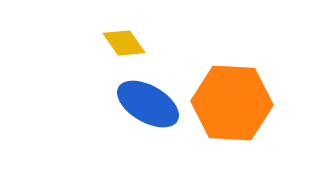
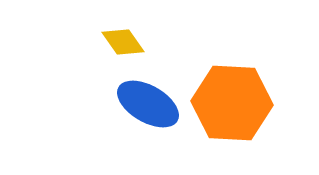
yellow diamond: moved 1 px left, 1 px up
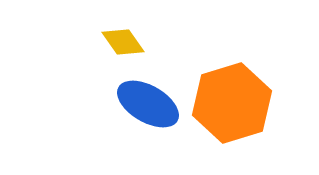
orange hexagon: rotated 20 degrees counterclockwise
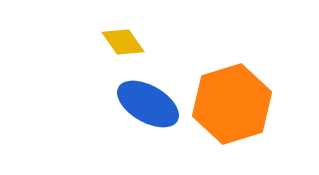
orange hexagon: moved 1 px down
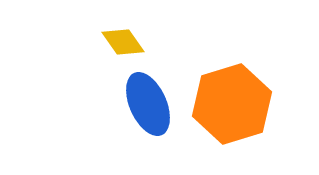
blue ellipse: rotated 36 degrees clockwise
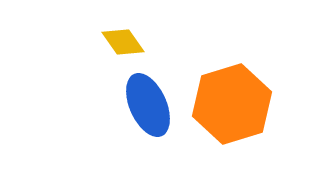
blue ellipse: moved 1 px down
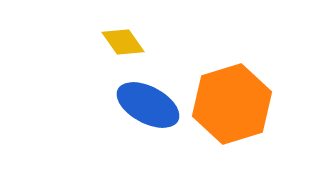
blue ellipse: rotated 38 degrees counterclockwise
